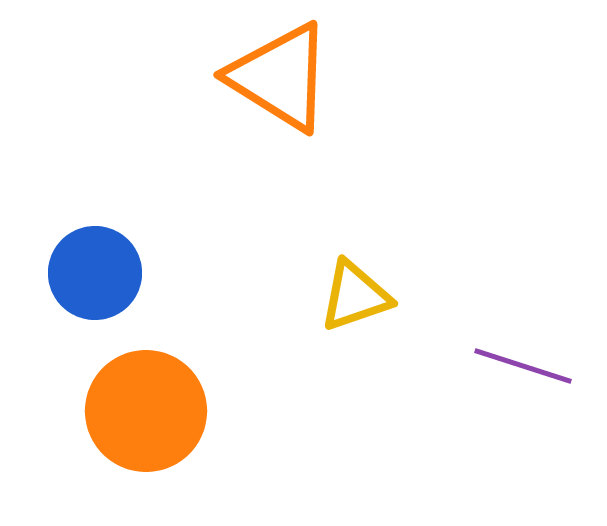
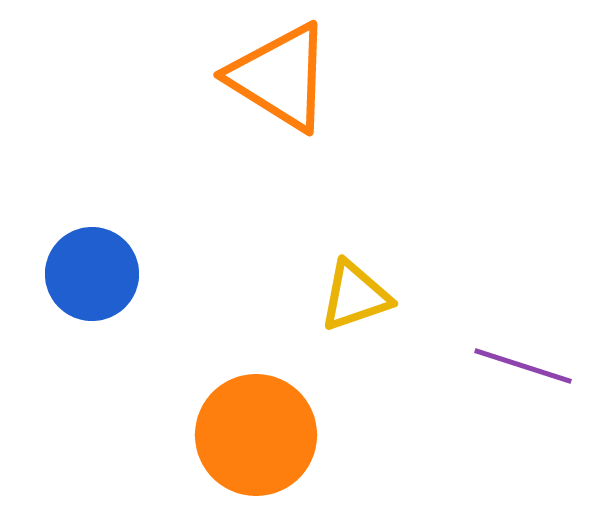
blue circle: moved 3 px left, 1 px down
orange circle: moved 110 px right, 24 px down
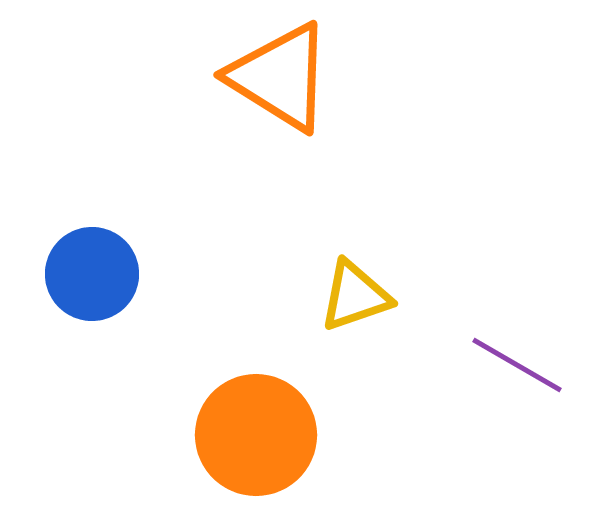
purple line: moved 6 px left, 1 px up; rotated 12 degrees clockwise
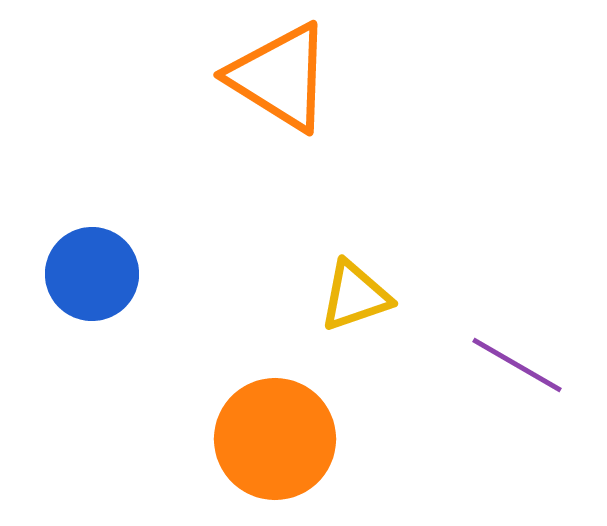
orange circle: moved 19 px right, 4 px down
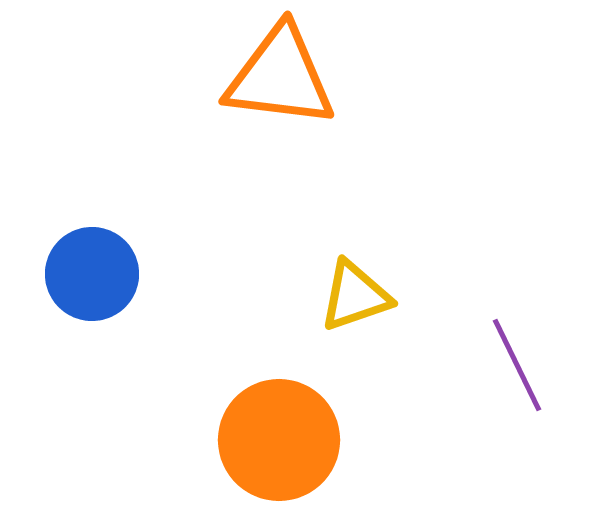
orange triangle: rotated 25 degrees counterclockwise
purple line: rotated 34 degrees clockwise
orange circle: moved 4 px right, 1 px down
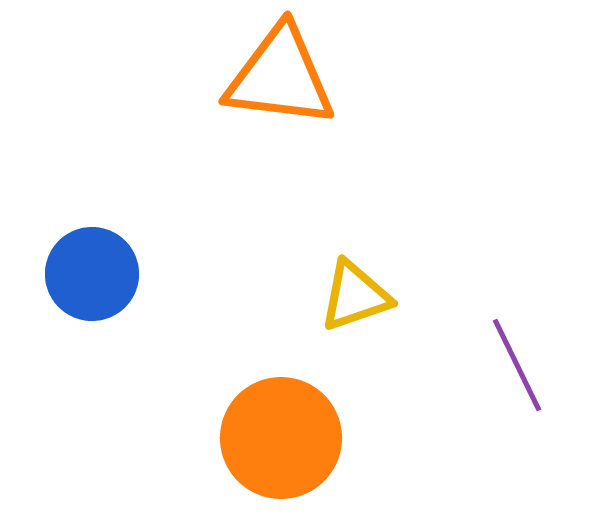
orange circle: moved 2 px right, 2 px up
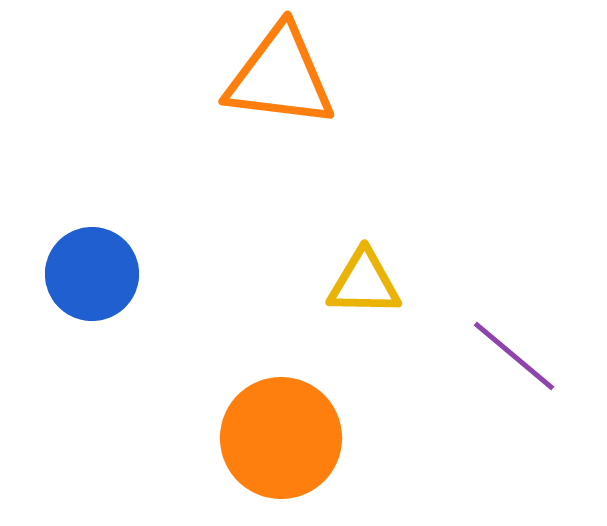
yellow triangle: moved 9 px right, 13 px up; rotated 20 degrees clockwise
purple line: moved 3 px left, 9 px up; rotated 24 degrees counterclockwise
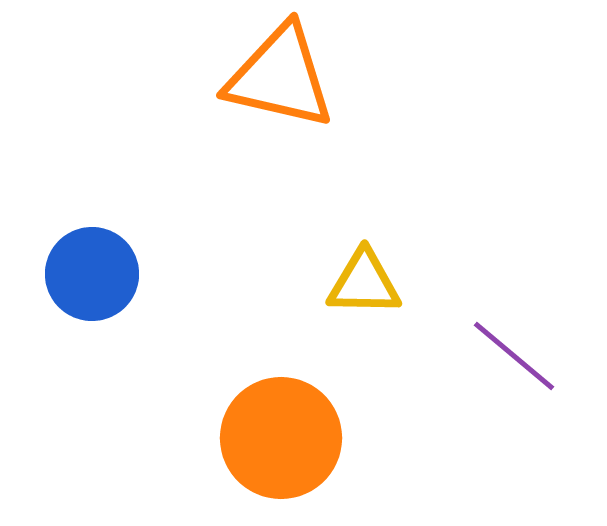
orange triangle: rotated 6 degrees clockwise
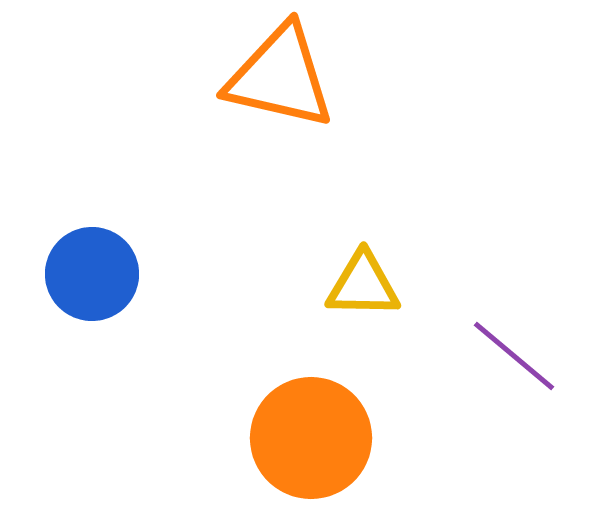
yellow triangle: moved 1 px left, 2 px down
orange circle: moved 30 px right
